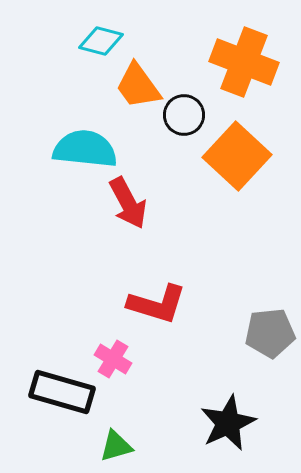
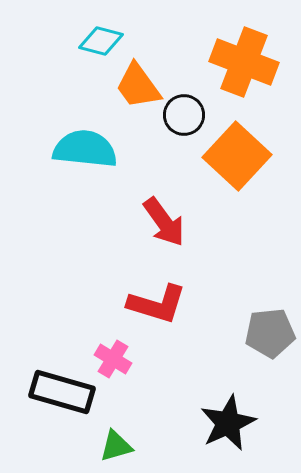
red arrow: moved 36 px right, 19 px down; rotated 8 degrees counterclockwise
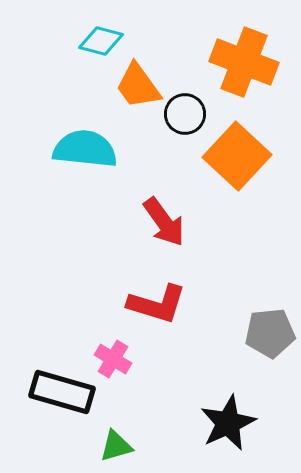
black circle: moved 1 px right, 1 px up
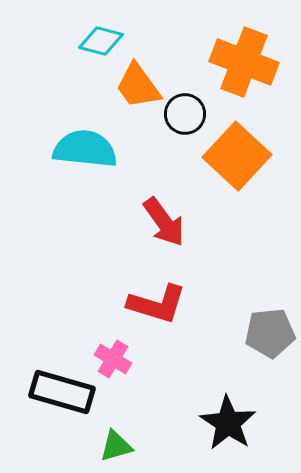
black star: rotated 14 degrees counterclockwise
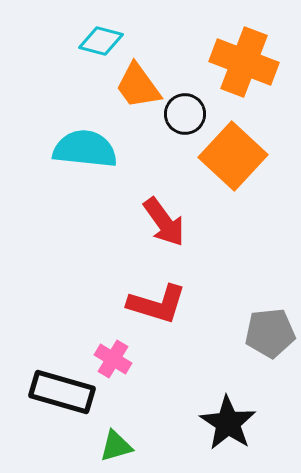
orange square: moved 4 px left
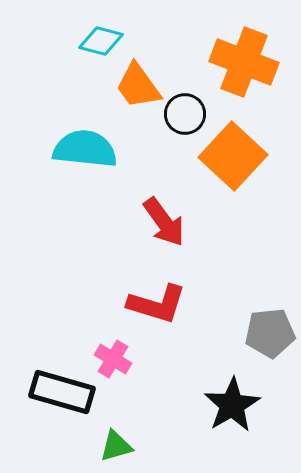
black star: moved 4 px right, 18 px up; rotated 8 degrees clockwise
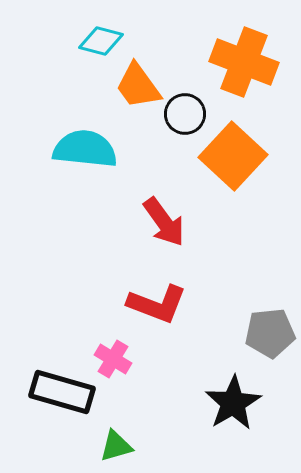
red L-shape: rotated 4 degrees clockwise
black star: moved 1 px right, 2 px up
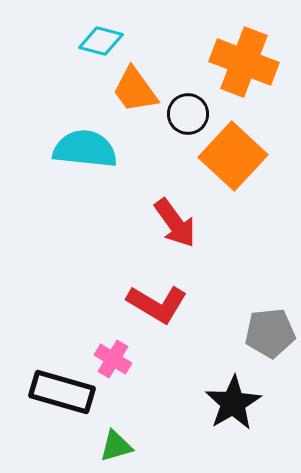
orange trapezoid: moved 3 px left, 4 px down
black circle: moved 3 px right
red arrow: moved 11 px right, 1 px down
red L-shape: rotated 10 degrees clockwise
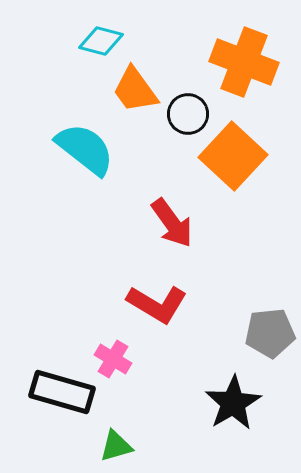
cyan semicircle: rotated 32 degrees clockwise
red arrow: moved 3 px left
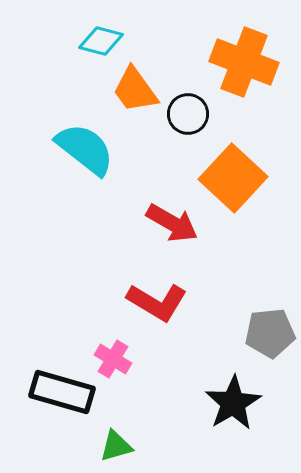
orange square: moved 22 px down
red arrow: rotated 24 degrees counterclockwise
red L-shape: moved 2 px up
